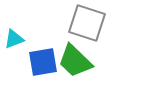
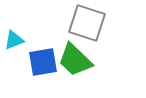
cyan triangle: moved 1 px down
green trapezoid: moved 1 px up
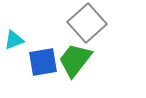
gray square: rotated 30 degrees clockwise
green trapezoid: rotated 84 degrees clockwise
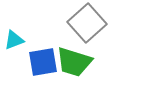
green trapezoid: moved 1 px left, 2 px down; rotated 111 degrees counterclockwise
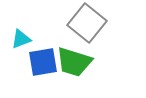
gray square: rotated 9 degrees counterclockwise
cyan triangle: moved 7 px right, 1 px up
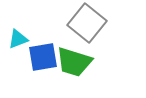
cyan triangle: moved 3 px left
blue square: moved 5 px up
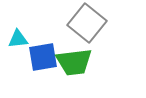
cyan triangle: rotated 15 degrees clockwise
green trapezoid: rotated 24 degrees counterclockwise
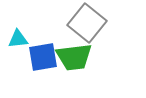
green trapezoid: moved 5 px up
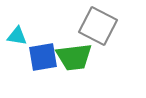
gray square: moved 11 px right, 3 px down; rotated 12 degrees counterclockwise
cyan triangle: moved 1 px left, 3 px up; rotated 15 degrees clockwise
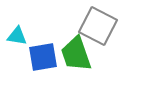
green trapezoid: moved 2 px right, 3 px up; rotated 78 degrees clockwise
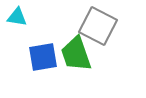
cyan triangle: moved 19 px up
